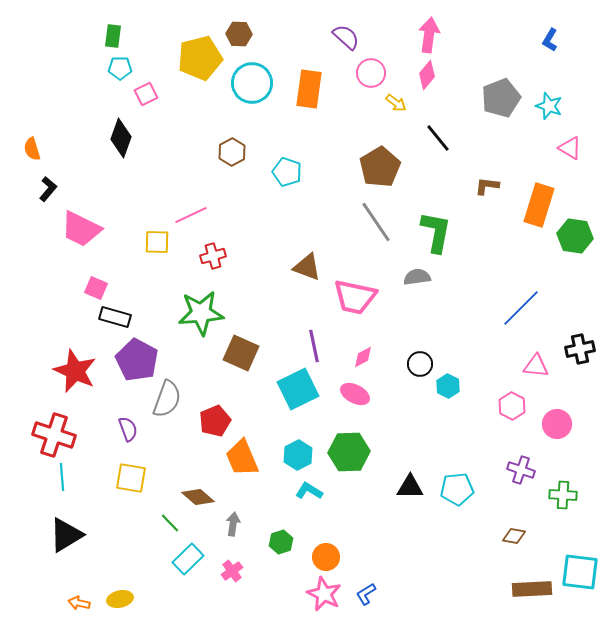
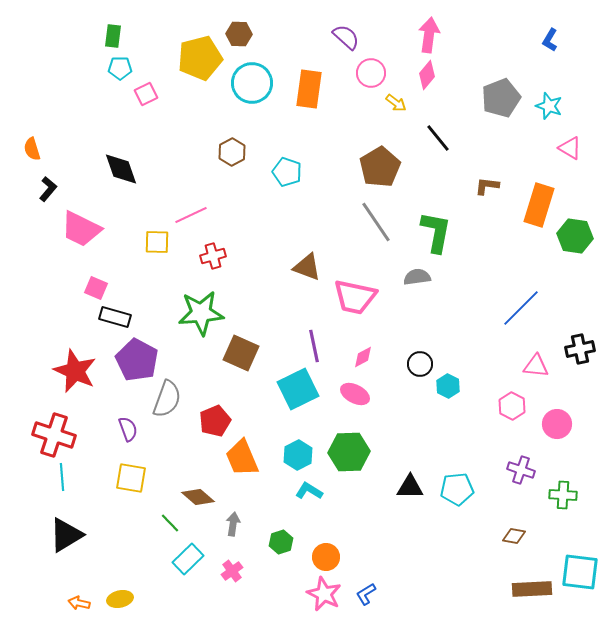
black diamond at (121, 138): moved 31 px down; rotated 39 degrees counterclockwise
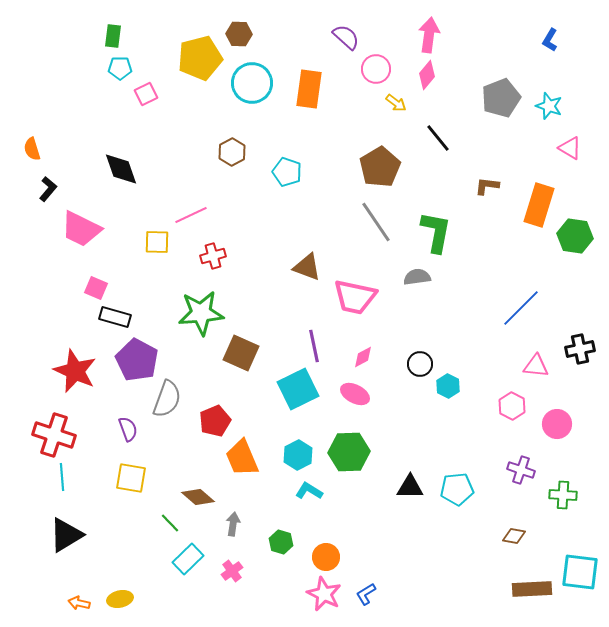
pink circle at (371, 73): moved 5 px right, 4 px up
green hexagon at (281, 542): rotated 25 degrees counterclockwise
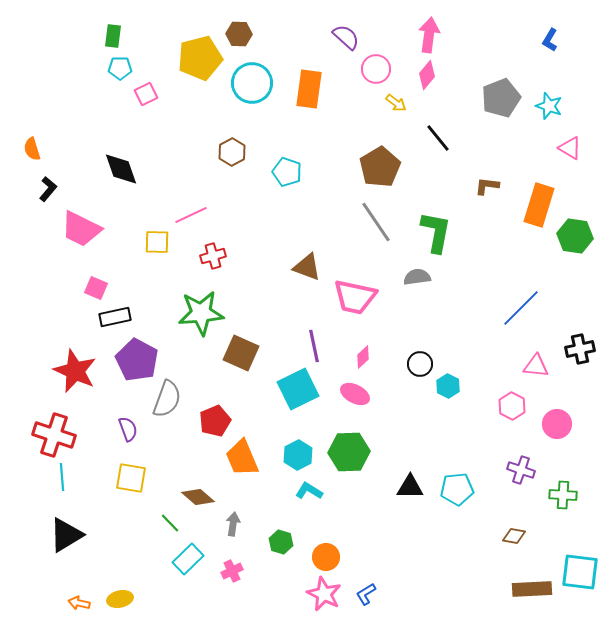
black rectangle at (115, 317): rotated 28 degrees counterclockwise
pink diamond at (363, 357): rotated 15 degrees counterclockwise
pink cross at (232, 571): rotated 10 degrees clockwise
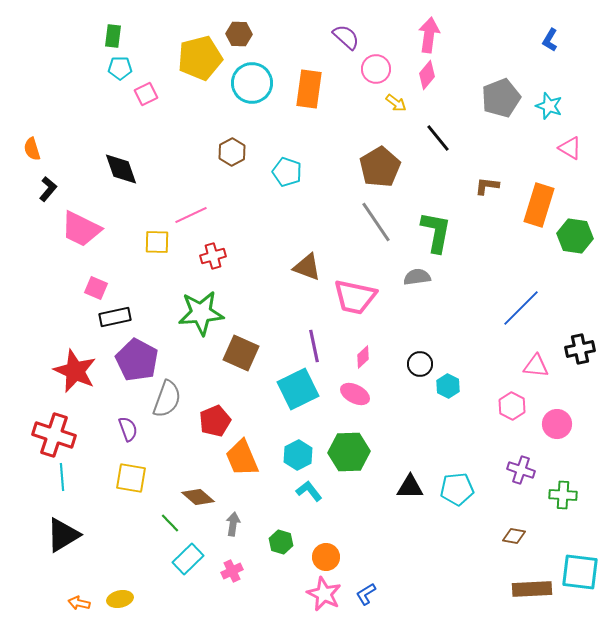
cyan L-shape at (309, 491): rotated 20 degrees clockwise
black triangle at (66, 535): moved 3 px left
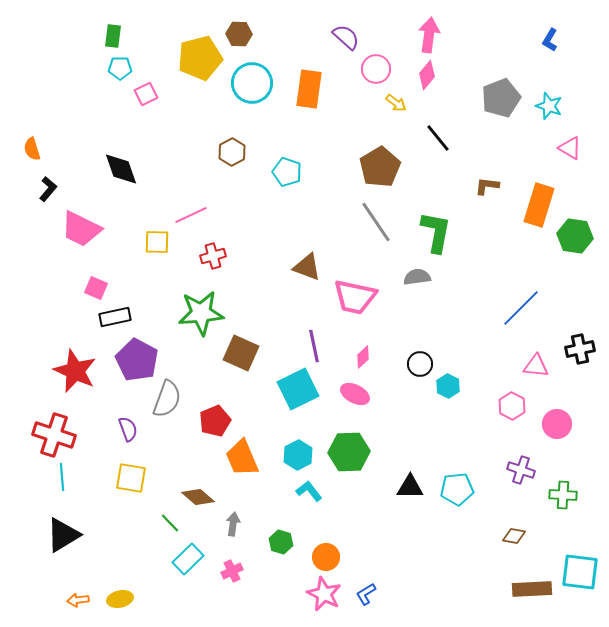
orange arrow at (79, 603): moved 1 px left, 3 px up; rotated 20 degrees counterclockwise
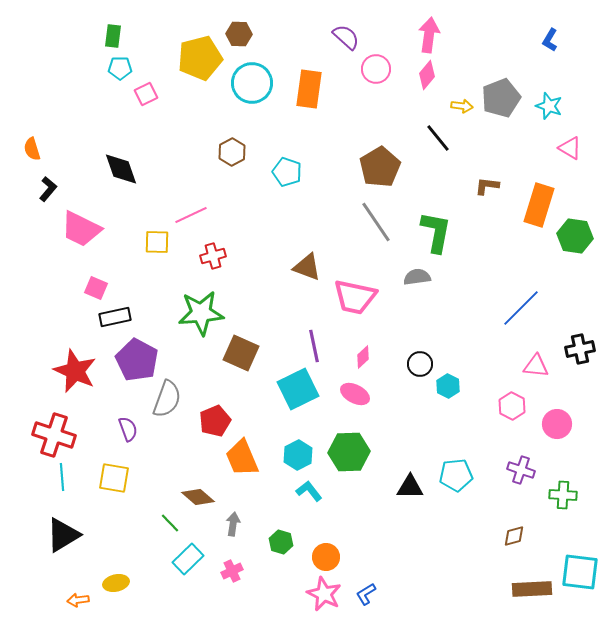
yellow arrow at (396, 103): moved 66 px right, 3 px down; rotated 30 degrees counterclockwise
yellow square at (131, 478): moved 17 px left
cyan pentagon at (457, 489): moved 1 px left, 14 px up
brown diamond at (514, 536): rotated 25 degrees counterclockwise
yellow ellipse at (120, 599): moved 4 px left, 16 px up
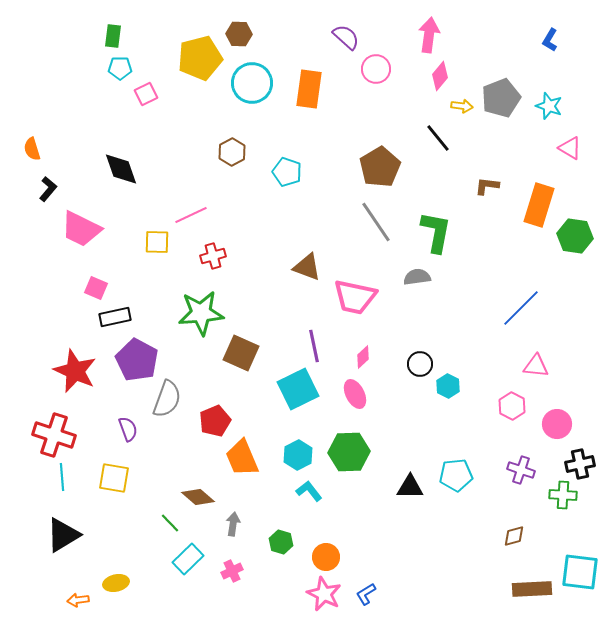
pink diamond at (427, 75): moved 13 px right, 1 px down
black cross at (580, 349): moved 115 px down
pink ellipse at (355, 394): rotated 36 degrees clockwise
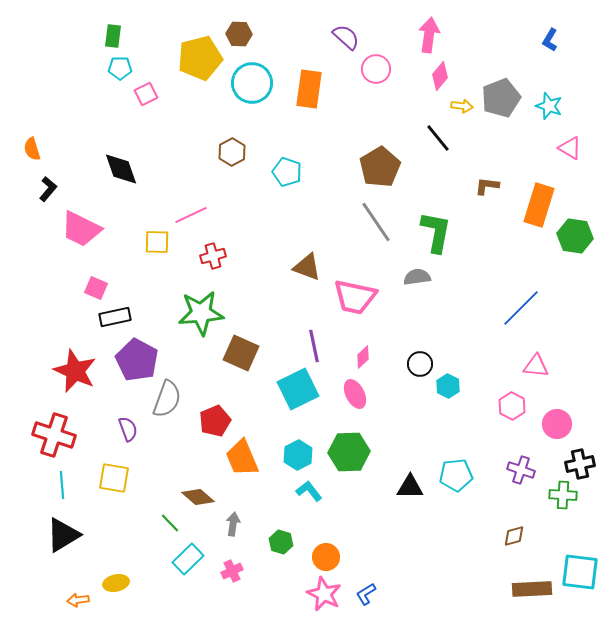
cyan line at (62, 477): moved 8 px down
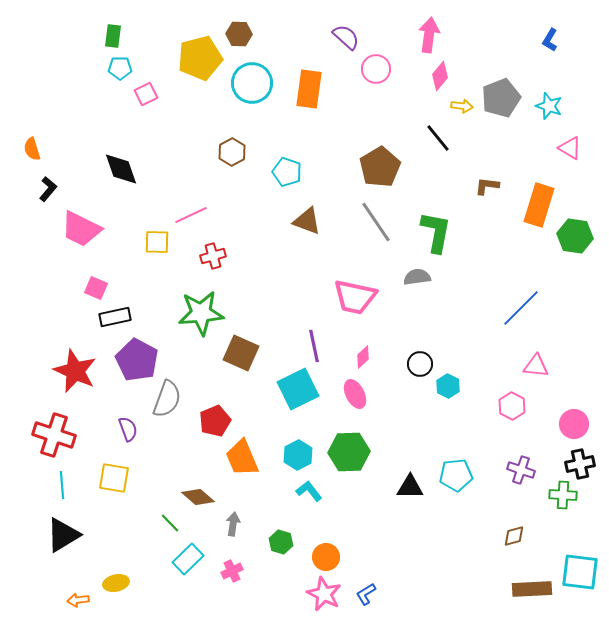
brown triangle at (307, 267): moved 46 px up
pink circle at (557, 424): moved 17 px right
